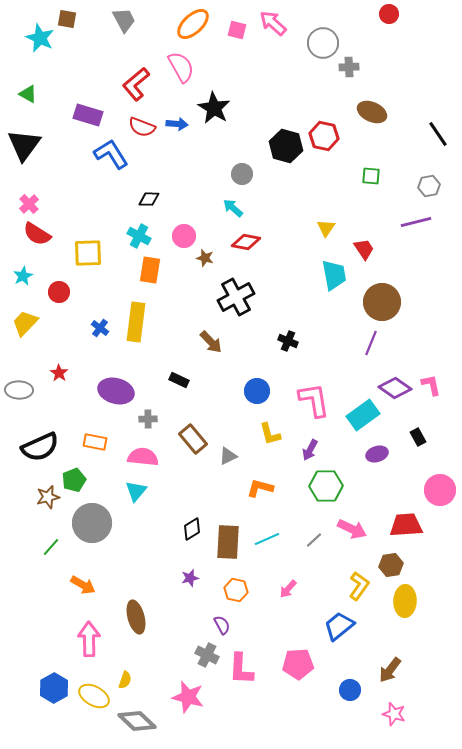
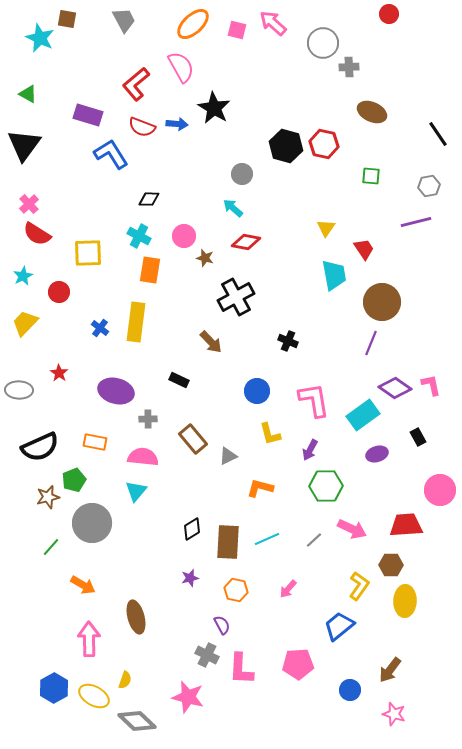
red hexagon at (324, 136): moved 8 px down
brown hexagon at (391, 565): rotated 10 degrees clockwise
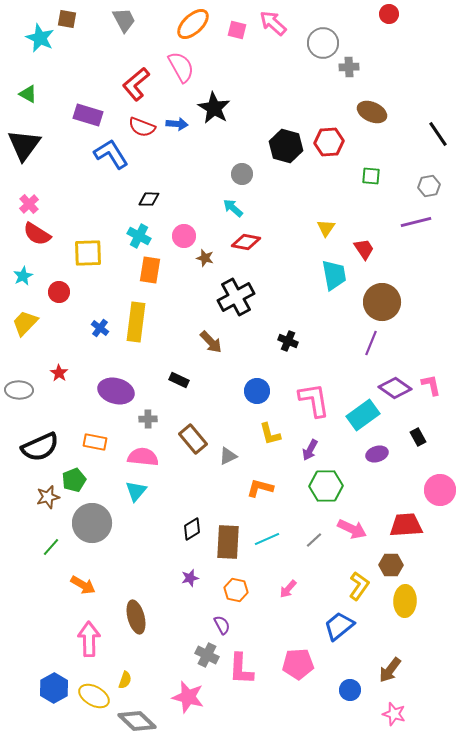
red hexagon at (324, 144): moved 5 px right, 2 px up; rotated 16 degrees counterclockwise
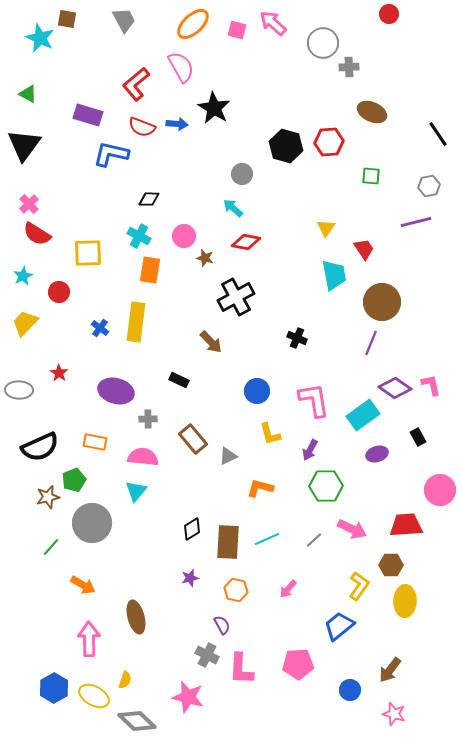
blue L-shape at (111, 154): rotated 45 degrees counterclockwise
black cross at (288, 341): moved 9 px right, 3 px up
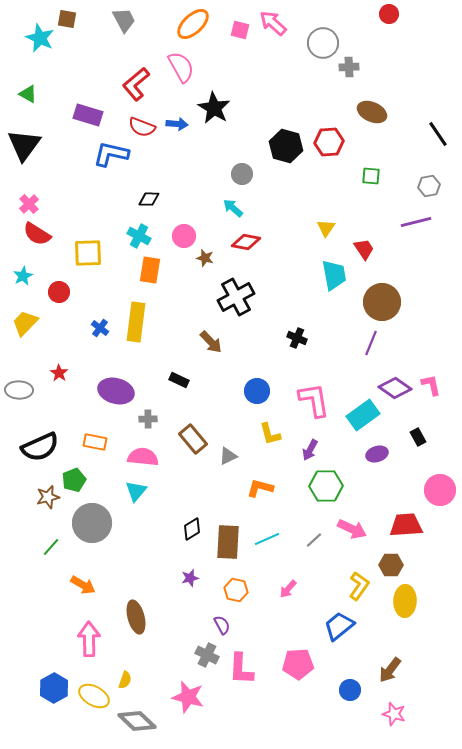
pink square at (237, 30): moved 3 px right
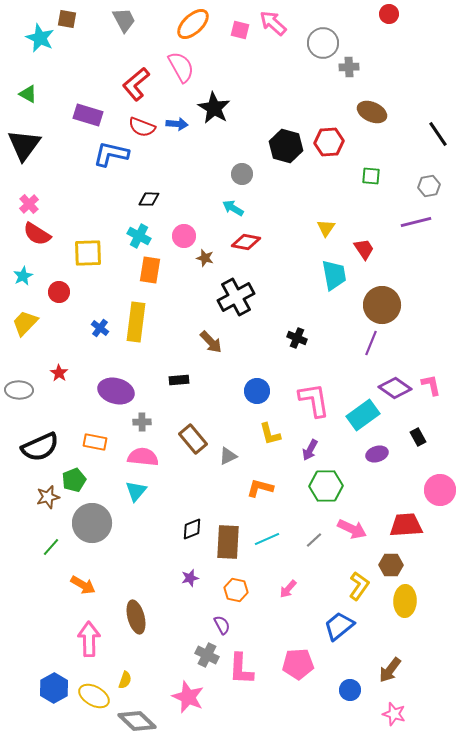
cyan arrow at (233, 208): rotated 10 degrees counterclockwise
brown circle at (382, 302): moved 3 px down
black rectangle at (179, 380): rotated 30 degrees counterclockwise
gray cross at (148, 419): moved 6 px left, 3 px down
black diamond at (192, 529): rotated 10 degrees clockwise
pink star at (188, 697): rotated 8 degrees clockwise
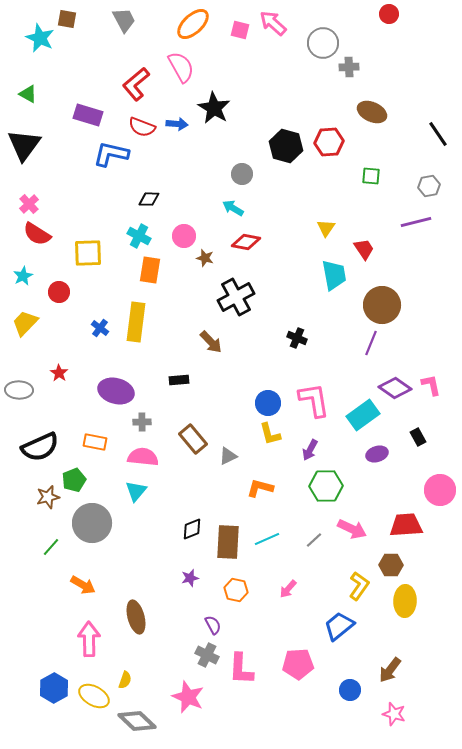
blue circle at (257, 391): moved 11 px right, 12 px down
purple semicircle at (222, 625): moved 9 px left
